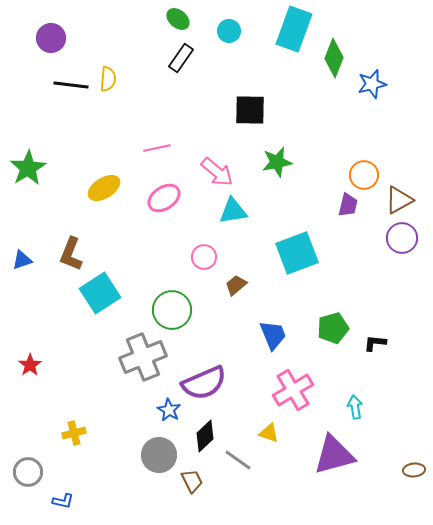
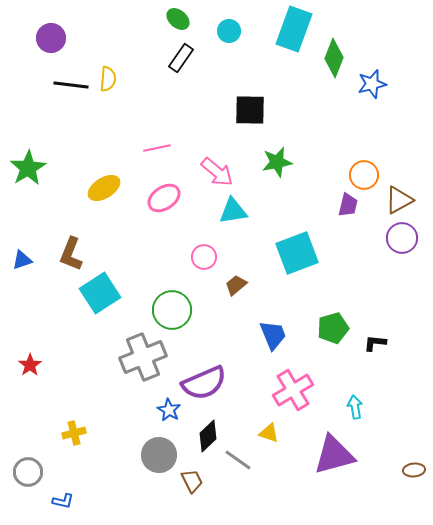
black diamond at (205, 436): moved 3 px right
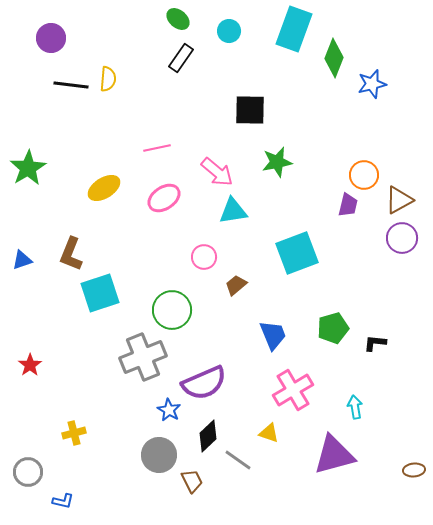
cyan square at (100, 293): rotated 15 degrees clockwise
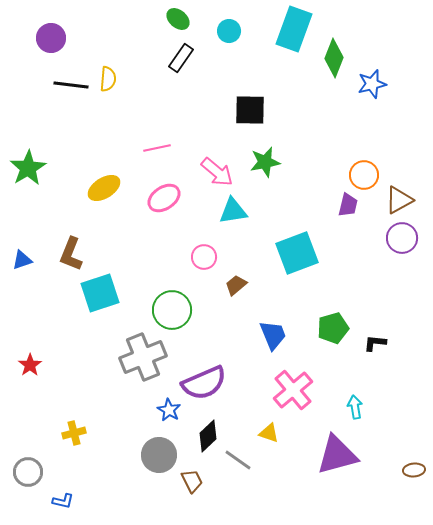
green star at (277, 162): moved 12 px left
pink cross at (293, 390): rotated 9 degrees counterclockwise
purple triangle at (334, 455): moved 3 px right
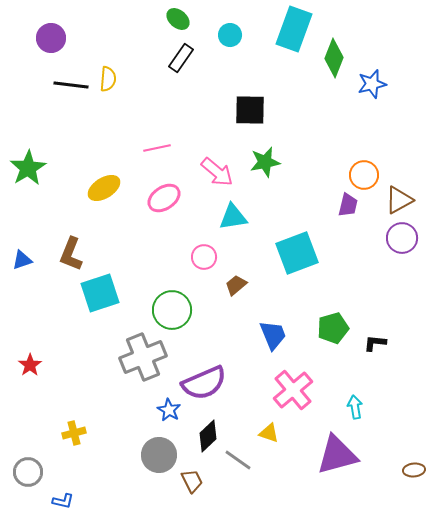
cyan circle at (229, 31): moved 1 px right, 4 px down
cyan triangle at (233, 211): moved 6 px down
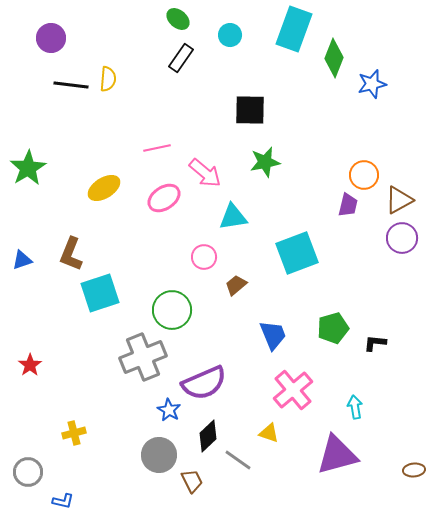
pink arrow at (217, 172): moved 12 px left, 1 px down
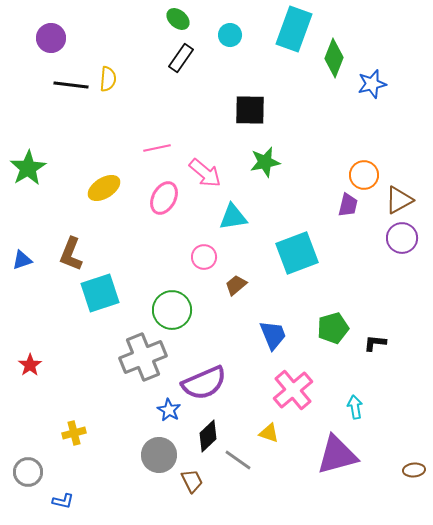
pink ellipse at (164, 198): rotated 28 degrees counterclockwise
